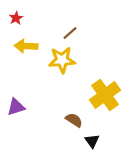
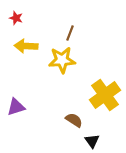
red star: rotated 24 degrees counterclockwise
brown line: rotated 28 degrees counterclockwise
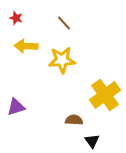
brown line: moved 6 px left, 10 px up; rotated 63 degrees counterclockwise
brown semicircle: rotated 30 degrees counterclockwise
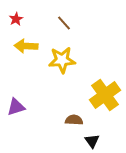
red star: moved 1 px down; rotated 24 degrees clockwise
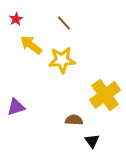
yellow arrow: moved 5 px right, 1 px up; rotated 35 degrees clockwise
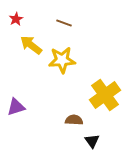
brown line: rotated 28 degrees counterclockwise
